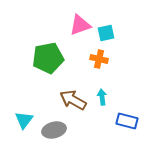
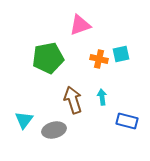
cyan square: moved 15 px right, 21 px down
brown arrow: rotated 44 degrees clockwise
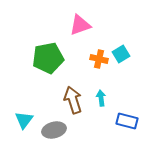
cyan square: rotated 18 degrees counterclockwise
cyan arrow: moved 1 px left, 1 px down
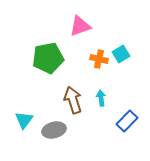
pink triangle: moved 1 px down
blue rectangle: rotated 60 degrees counterclockwise
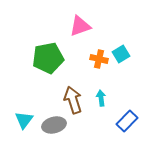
gray ellipse: moved 5 px up
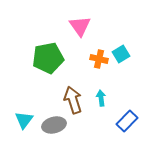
pink triangle: rotated 45 degrees counterclockwise
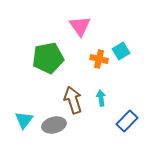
cyan square: moved 3 px up
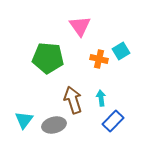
green pentagon: rotated 16 degrees clockwise
blue rectangle: moved 14 px left
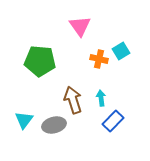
green pentagon: moved 8 px left, 3 px down
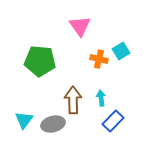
brown arrow: rotated 16 degrees clockwise
gray ellipse: moved 1 px left, 1 px up
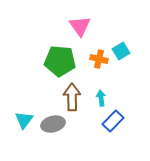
green pentagon: moved 20 px right
brown arrow: moved 1 px left, 3 px up
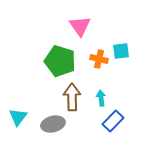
cyan square: rotated 24 degrees clockwise
green pentagon: rotated 12 degrees clockwise
cyan triangle: moved 6 px left, 3 px up
